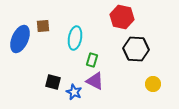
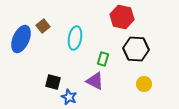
brown square: rotated 32 degrees counterclockwise
blue ellipse: moved 1 px right
green rectangle: moved 11 px right, 1 px up
yellow circle: moved 9 px left
blue star: moved 5 px left, 5 px down
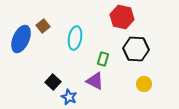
black square: rotated 28 degrees clockwise
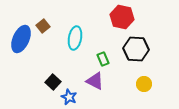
green rectangle: rotated 40 degrees counterclockwise
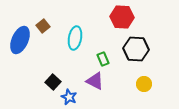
red hexagon: rotated 10 degrees counterclockwise
blue ellipse: moved 1 px left, 1 px down
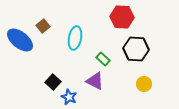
blue ellipse: rotated 76 degrees counterclockwise
green rectangle: rotated 24 degrees counterclockwise
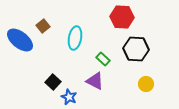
yellow circle: moved 2 px right
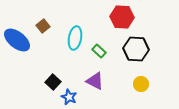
blue ellipse: moved 3 px left
green rectangle: moved 4 px left, 8 px up
yellow circle: moved 5 px left
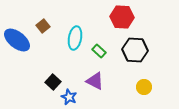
black hexagon: moved 1 px left, 1 px down
yellow circle: moved 3 px right, 3 px down
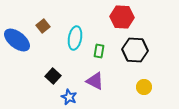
green rectangle: rotated 56 degrees clockwise
black square: moved 6 px up
